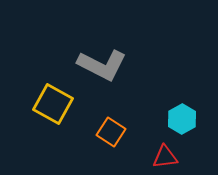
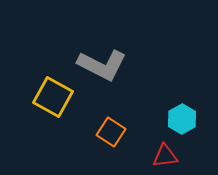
yellow square: moved 7 px up
red triangle: moved 1 px up
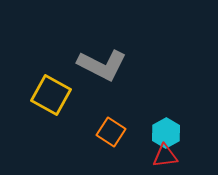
yellow square: moved 2 px left, 2 px up
cyan hexagon: moved 16 px left, 14 px down
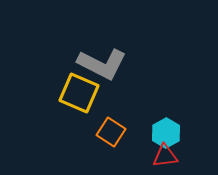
gray L-shape: moved 1 px up
yellow square: moved 28 px right, 2 px up; rotated 6 degrees counterclockwise
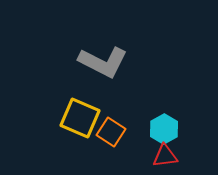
gray L-shape: moved 1 px right, 2 px up
yellow square: moved 1 px right, 25 px down
cyan hexagon: moved 2 px left, 4 px up
